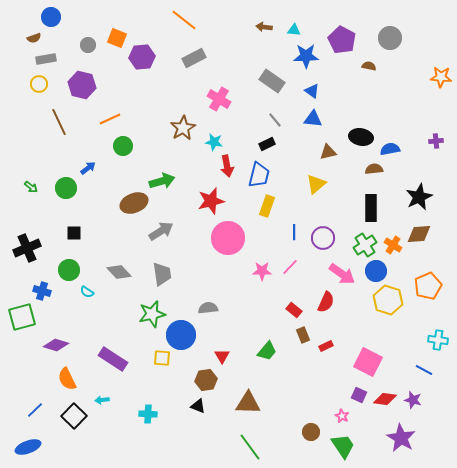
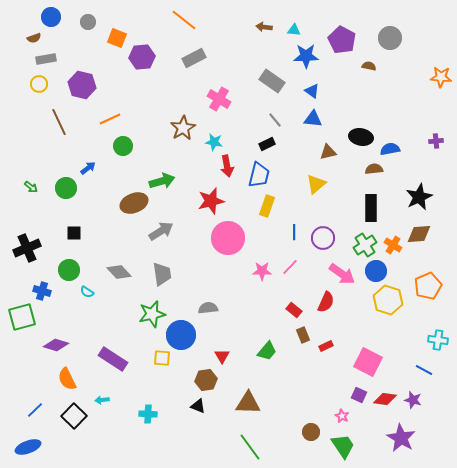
gray circle at (88, 45): moved 23 px up
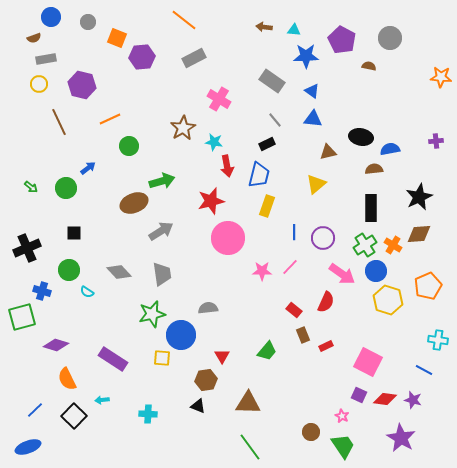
green circle at (123, 146): moved 6 px right
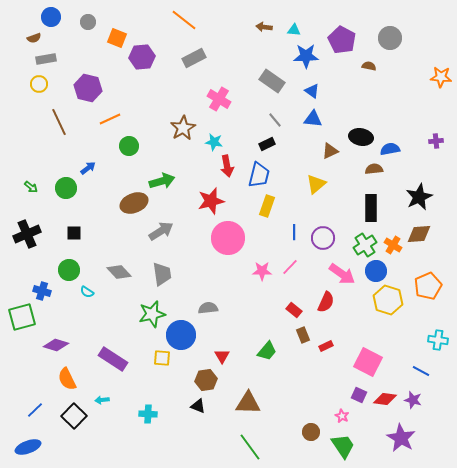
purple hexagon at (82, 85): moved 6 px right, 3 px down
brown triangle at (328, 152): moved 2 px right, 1 px up; rotated 12 degrees counterclockwise
black cross at (27, 248): moved 14 px up
blue line at (424, 370): moved 3 px left, 1 px down
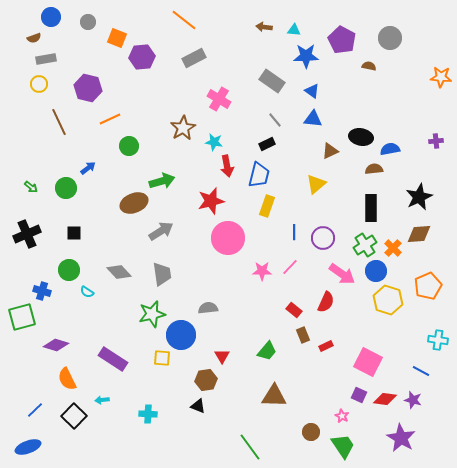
orange cross at (393, 245): moved 3 px down; rotated 12 degrees clockwise
brown triangle at (248, 403): moved 26 px right, 7 px up
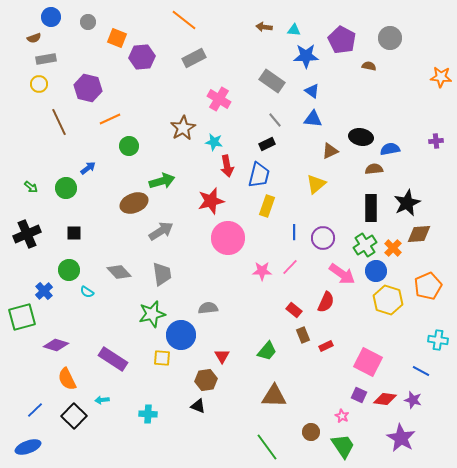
black star at (419, 197): moved 12 px left, 6 px down
blue cross at (42, 291): moved 2 px right; rotated 30 degrees clockwise
green line at (250, 447): moved 17 px right
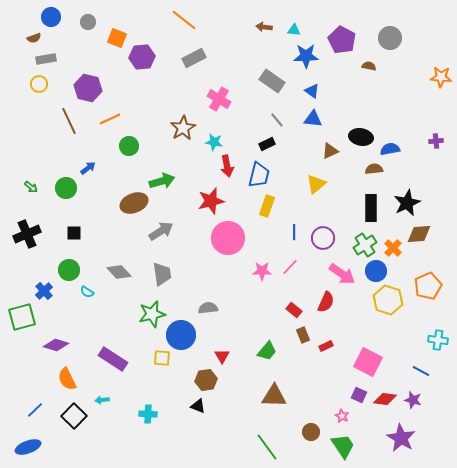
gray line at (275, 120): moved 2 px right
brown line at (59, 122): moved 10 px right, 1 px up
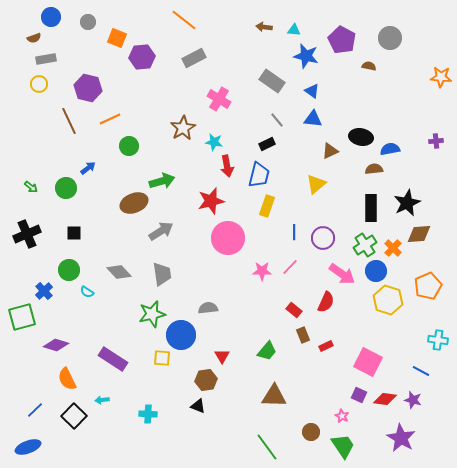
blue star at (306, 56): rotated 15 degrees clockwise
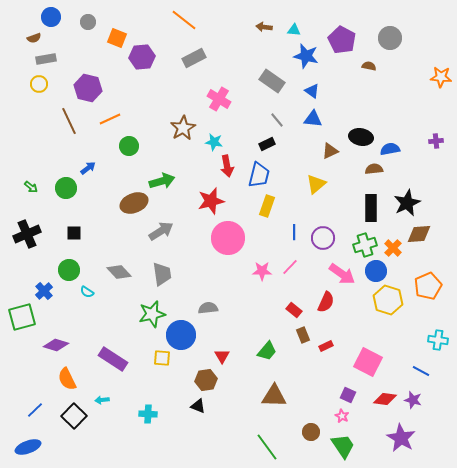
green cross at (365, 245): rotated 15 degrees clockwise
purple square at (359, 395): moved 11 px left
